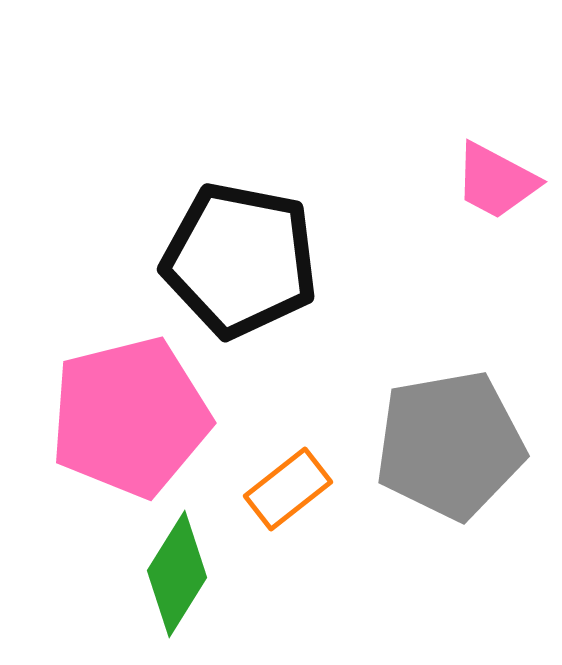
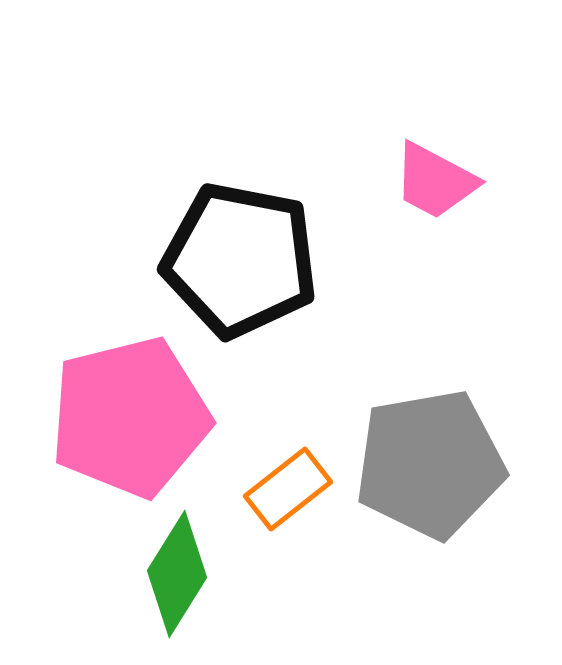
pink trapezoid: moved 61 px left
gray pentagon: moved 20 px left, 19 px down
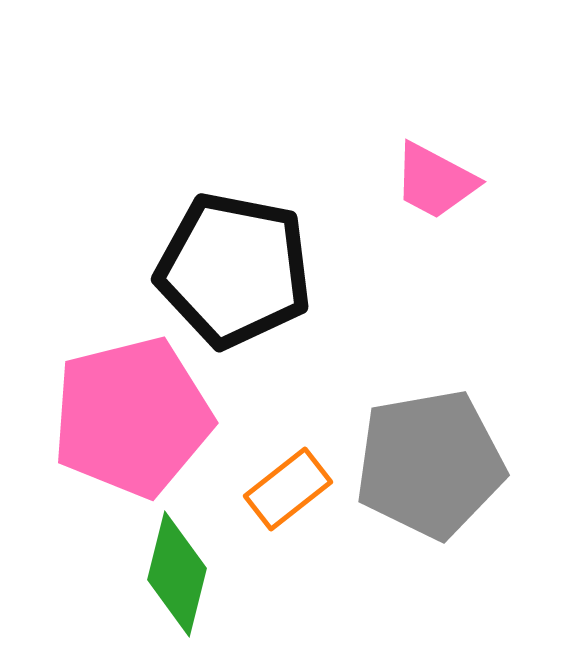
black pentagon: moved 6 px left, 10 px down
pink pentagon: moved 2 px right
green diamond: rotated 18 degrees counterclockwise
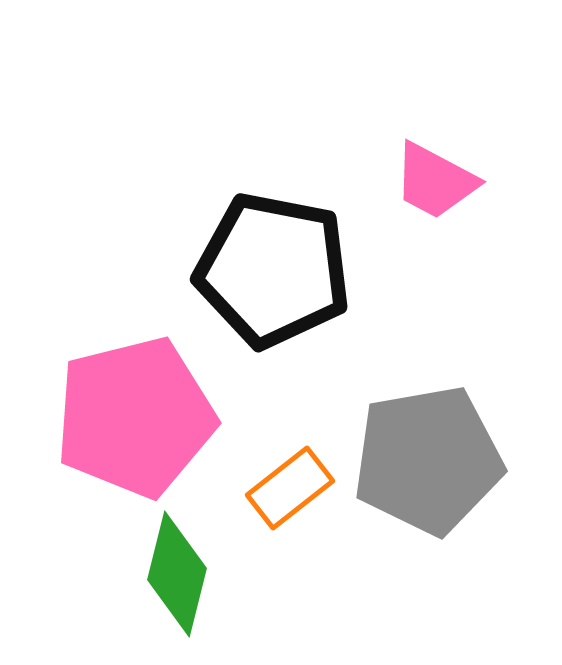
black pentagon: moved 39 px right
pink pentagon: moved 3 px right
gray pentagon: moved 2 px left, 4 px up
orange rectangle: moved 2 px right, 1 px up
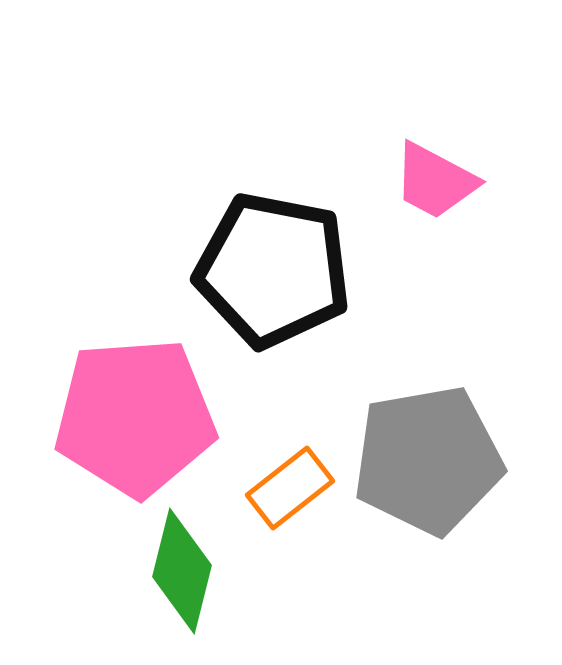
pink pentagon: rotated 10 degrees clockwise
green diamond: moved 5 px right, 3 px up
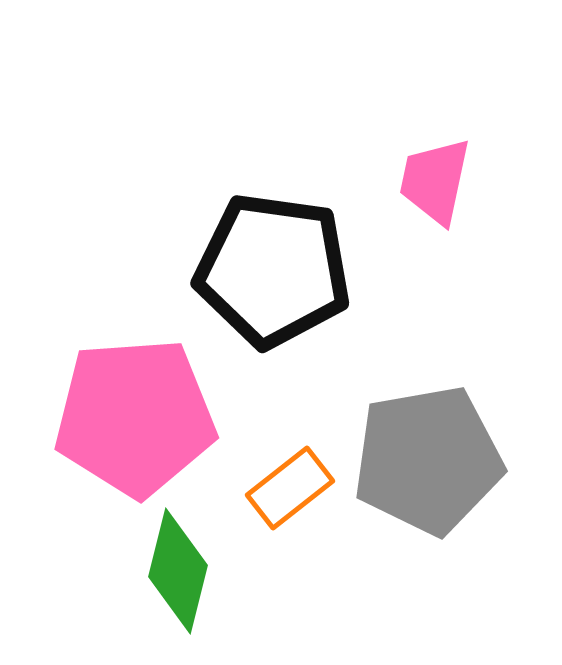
pink trapezoid: rotated 74 degrees clockwise
black pentagon: rotated 3 degrees counterclockwise
green diamond: moved 4 px left
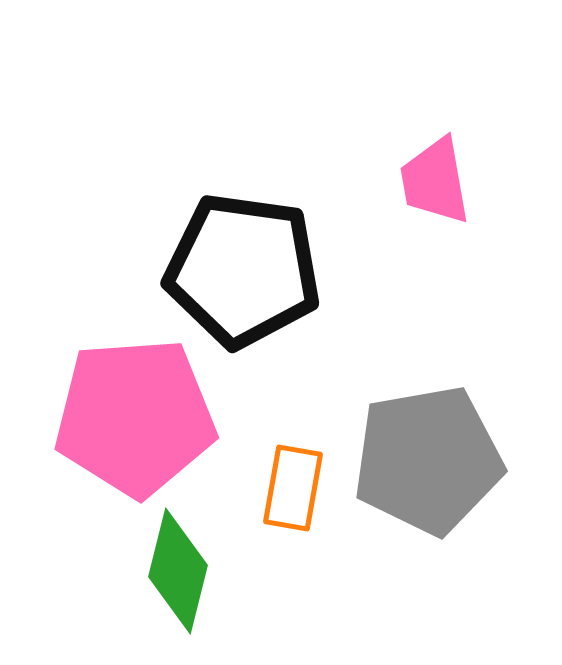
pink trapezoid: rotated 22 degrees counterclockwise
black pentagon: moved 30 px left
orange rectangle: moved 3 px right; rotated 42 degrees counterclockwise
